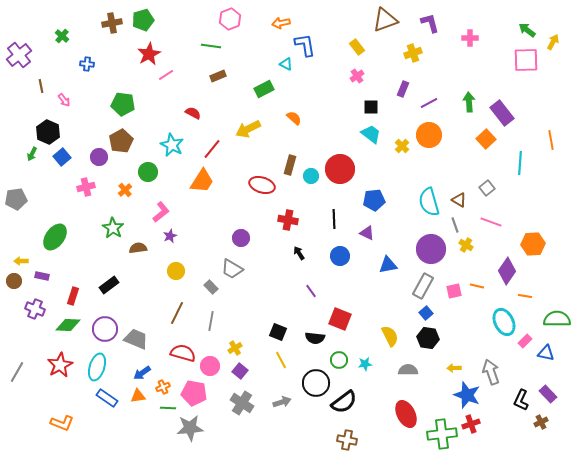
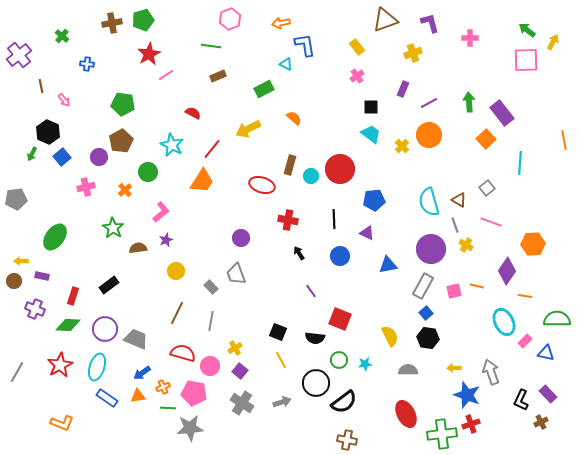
orange line at (551, 140): moved 13 px right
purple star at (170, 236): moved 4 px left, 4 px down
gray trapezoid at (232, 269): moved 4 px right, 5 px down; rotated 40 degrees clockwise
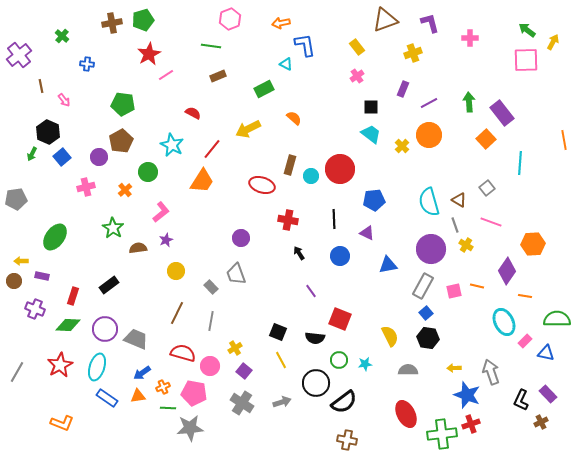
purple square at (240, 371): moved 4 px right
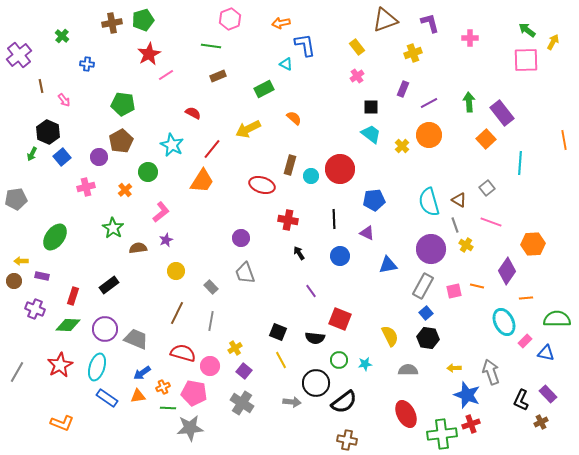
gray trapezoid at (236, 274): moved 9 px right, 1 px up
orange line at (525, 296): moved 1 px right, 2 px down; rotated 16 degrees counterclockwise
gray arrow at (282, 402): moved 10 px right; rotated 24 degrees clockwise
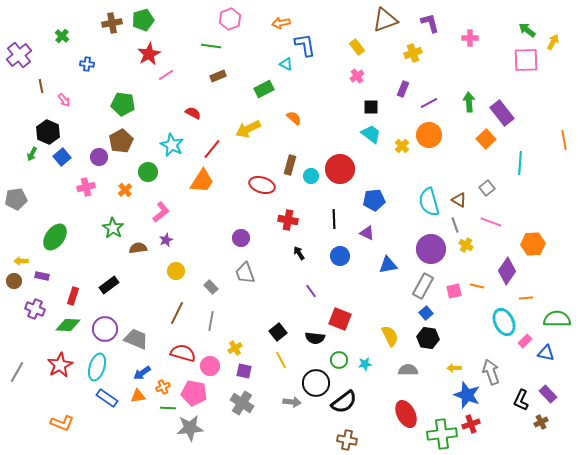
black square at (278, 332): rotated 30 degrees clockwise
purple square at (244, 371): rotated 28 degrees counterclockwise
